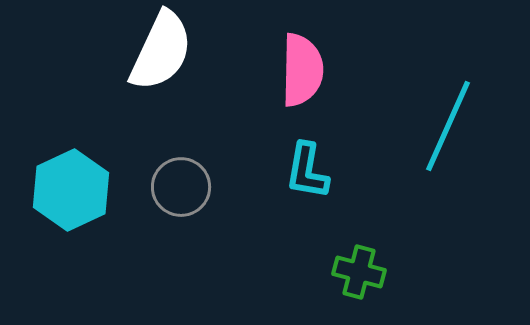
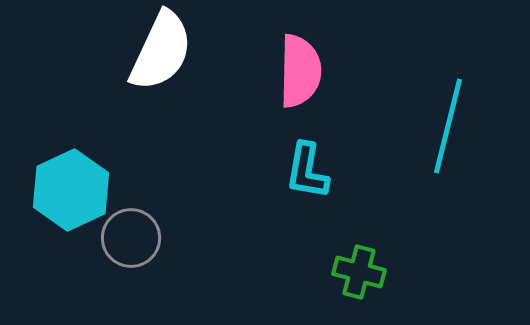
pink semicircle: moved 2 px left, 1 px down
cyan line: rotated 10 degrees counterclockwise
gray circle: moved 50 px left, 51 px down
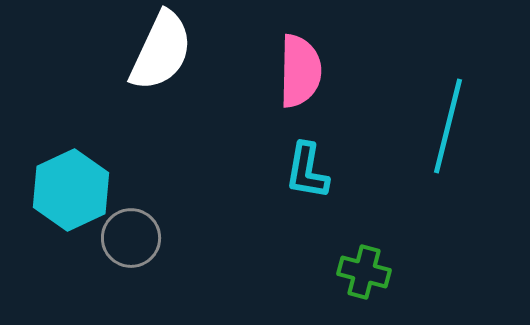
green cross: moved 5 px right
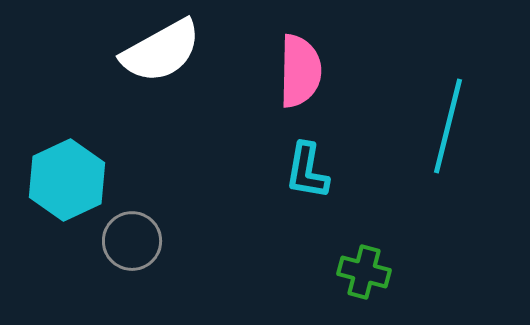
white semicircle: rotated 36 degrees clockwise
cyan hexagon: moved 4 px left, 10 px up
gray circle: moved 1 px right, 3 px down
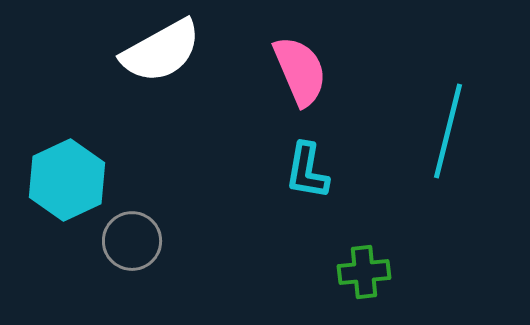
pink semicircle: rotated 24 degrees counterclockwise
cyan line: moved 5 px down
green cross: rotated 21 degrees counterclockwise
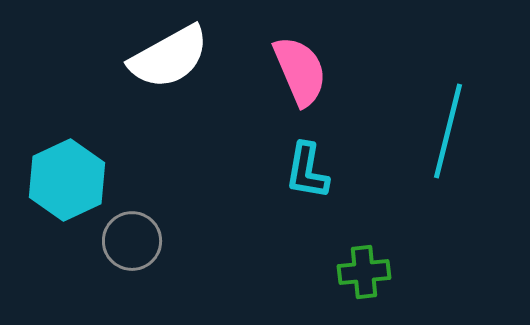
white semicircle: moved 8 px right, 6 px down
